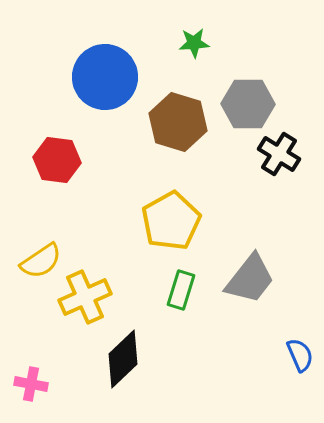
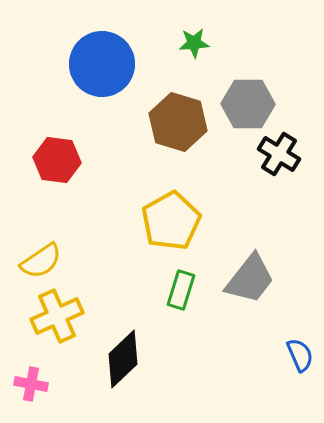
blue circle: moved 3 px left, 13 px up
yellow cross: moved 28 px left, 19 px down
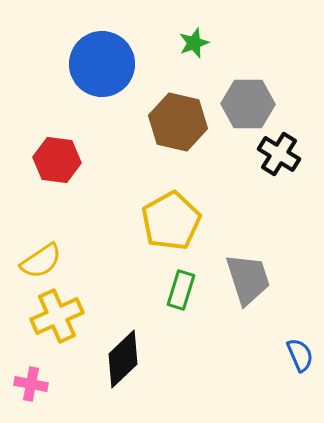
green star: rotated 16 degrees counterclockwise
brown hexagon: rotated 4 degrees counterclockwise
gray trapezoid: moved 2 px left; rotated 56 degrees counterclockwise
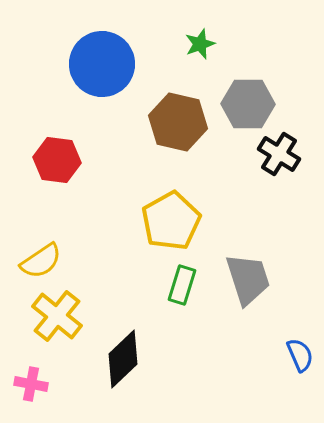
green star: moved 6 px right, 1 px down
green rectangle: moved 1 px right, 5 px up
yellow cross: rotated 27 degrees counterclockwise
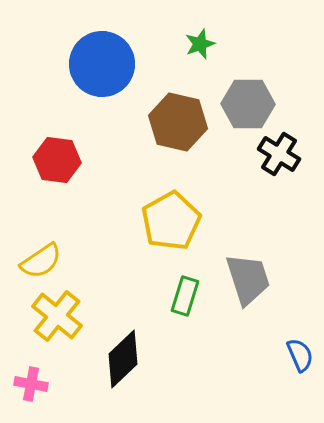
green rectangle: moved 3 px right, 11 px down
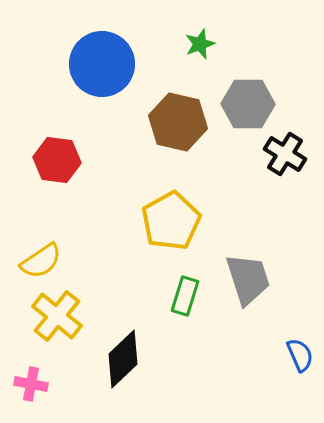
black cross: moved 6 px right
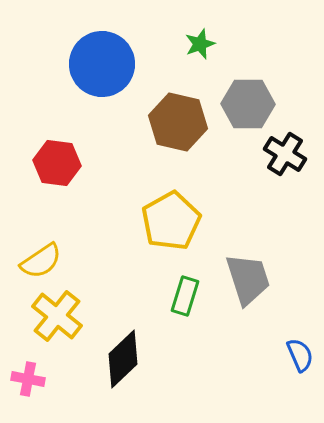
red hexagon: moved 3 px down
pink cross: moved 3 px left, 5 px up
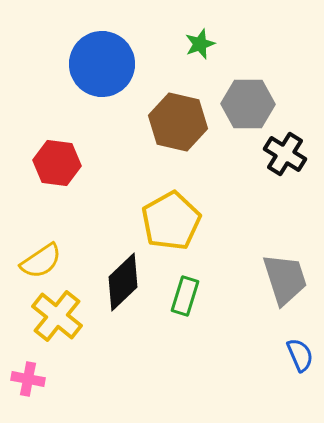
gray trapezoid: moved 37 px right
black diamond: moved 77 px up
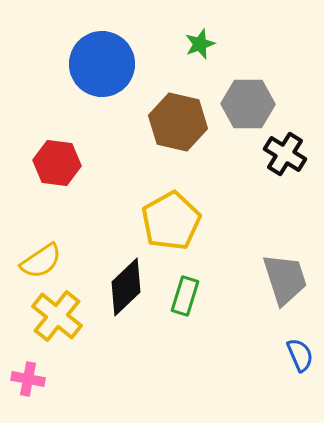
black diamond: moved 3 px right, 5 px down
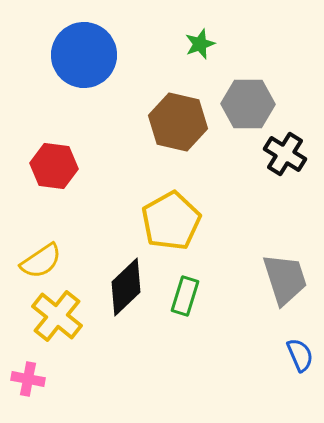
blue circle: moved 18 px left, 9 px up
red hexagon: moved 3 px left, 3 px down
